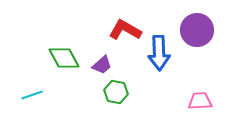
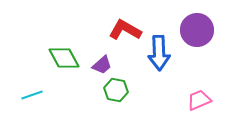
green hexagon: moved 2 px up
pink trapezoid: moved 1 px left, 1 px up; rotated 20 degrees counterclockwise
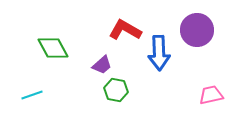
green diamond: moved 11 px left, 10 px up
pink trapezoid: moved 12 px right, 5 px up; rotated 10 degrees clockwise
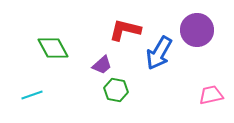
red L-shape: rotated 16 degrees counterclockwise
blue arrow: rotated 32 degrees clockwise
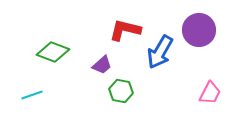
purple circle: moved 2 px right
green diamond: moved 4 px down; rotated 40 degrees counterclockwise
blue arrow: moved 1 px right, 1 px up
green hexagon: moved 5 px right, 1 px down
pink trapezoid: moved 1 px left, 2 px up; rotated 130 degrees clockwise
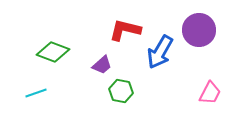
cyan line: moved 4 px right, 2 px up
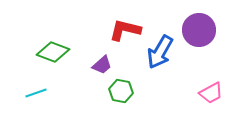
pink trapezoid: moved 1 px right; rotated 35 degrees clockwise
